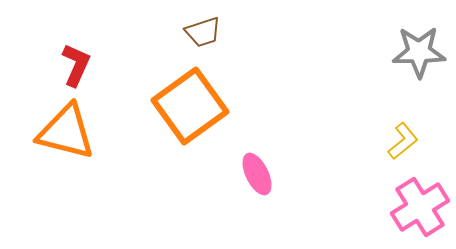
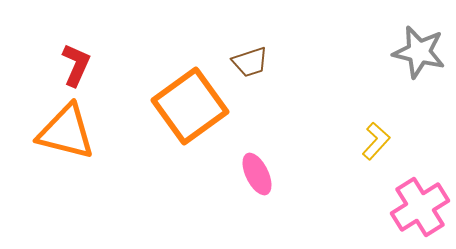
brown trapezoid: moved 47 px right, 30 px down
gray star: rotated 14 degrees clockwise
yellow L-shape: moved 27 px left; rotated 9 degrees counterclockwise
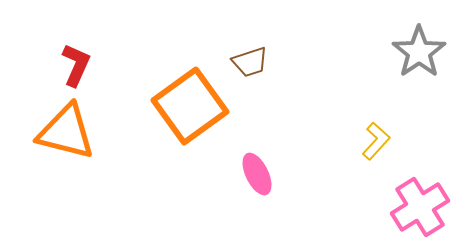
gray star: rotated 24 degrees clockwise
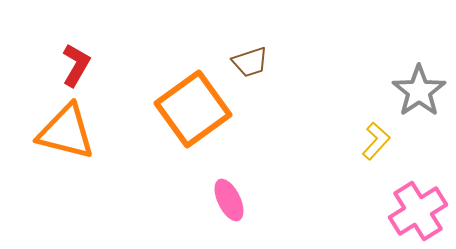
gray star: moved 39 px down
red L-shape: rotated 6 degrees clockwise
orange square: moved 3 px right, 3 px down
pink ellipse: moved 28 px left, 26 px down
pink cross: moved 2 px left, 4 px down
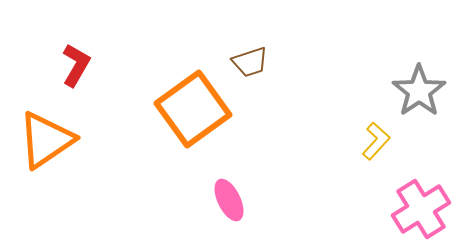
orange triangle: moved 20 px left, 8 px down; rotated 48 degrees counterclockwise
pink cross: moved 3 px right, 2 px up
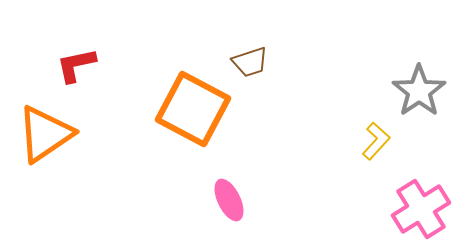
red L-shape: rotated 132 degrees counterclockwise
orange square: rotated 26 degrees counterclockwise
orange triangle: moved 1 px left, 6 px up
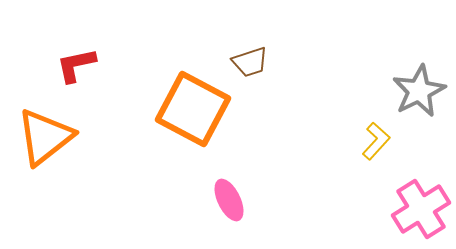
gray star: rotated 8 degrees clockwise
orange triangle: moved 3 px down; rotated 4 degrees counterclockwise
